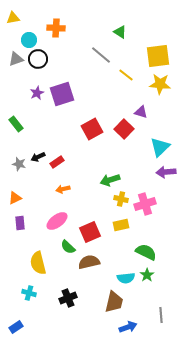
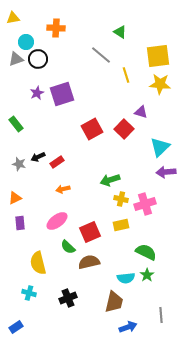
cyan circle at (29, 40): moved 3 px left, 2 px down
yellow line at (126, 75): rotated 35 degrees clockwise
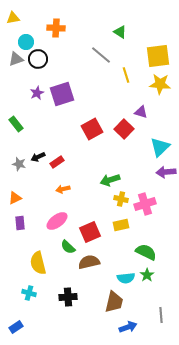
black cross at (68, 298): moved 1 px up; rotated 18 degrees clockwise
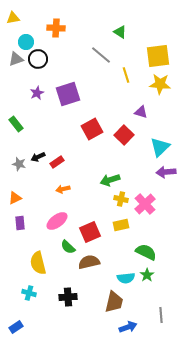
purple square at (62, 94): moved 6 px right
red square at (124, 129): moved 6 px down
pink cross at (145, 204): rotated 25 degrees counterclockwise
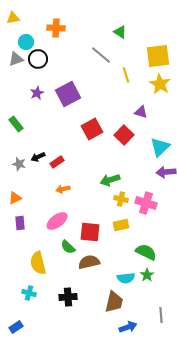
yellow star at (160, 84): rotated 25 degrees clockwise
purple square at (68, 94): rotated 10 degrees counterclockwise
pink cross at (145, 204): moved 1 px right, 1 px up; rotated 30 degrees counterclockwise
red square at (90, 232): rotated 30 degrees clockwise
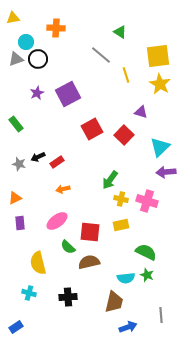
green arrow at (110, 180): rotated 36 degrees counterclockwise
pink cross at (146, 203): moved 1 px right, 2 px up
green star at (147, 275): rotated 16 degrees counterclockwise
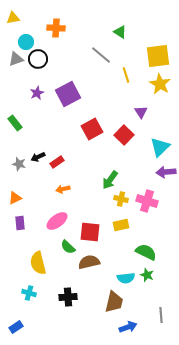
purple triangle at (141, 112): rotated 40 degrees clockwise
green rectangle at (16, 124): moved 1 px left, 1 px up
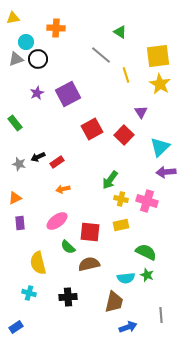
brown semicircle at (89, 262): moved 2 px down
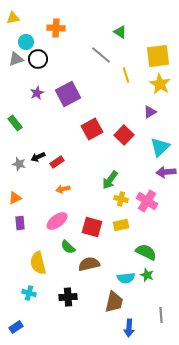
purple triangle at (141, 112): moved 9 px right; rotated 32 degrees clockwise
pink cross at (147, 201): rotated 15 degrees clockwise
red square at (90, 232): moved 2 px right, 5 px up; rotated 10 degrees clockwise
blue arrow at (128, 327): moved 1 px right, 1 px down; rotated 114 degrees clockwise
